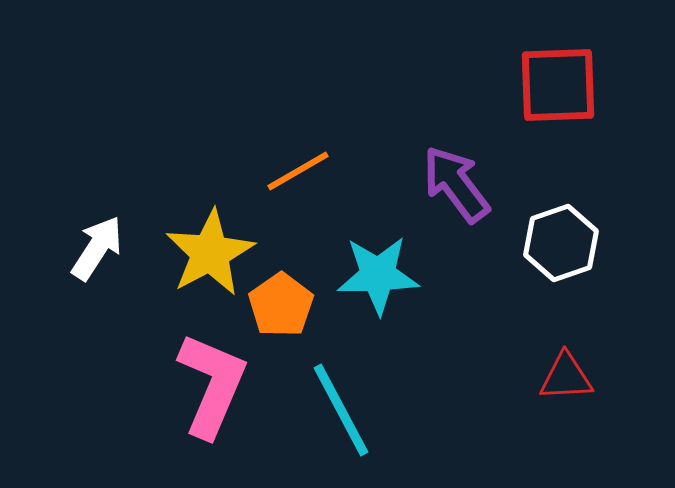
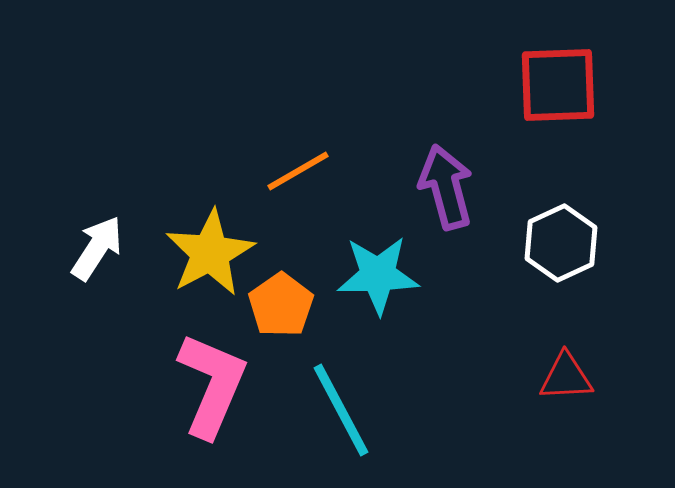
purple arrow: moved 10 px left, 3 px down; rotated 22 degrees clockwise
white hexagon: rotated 6 degrees counterclockwise
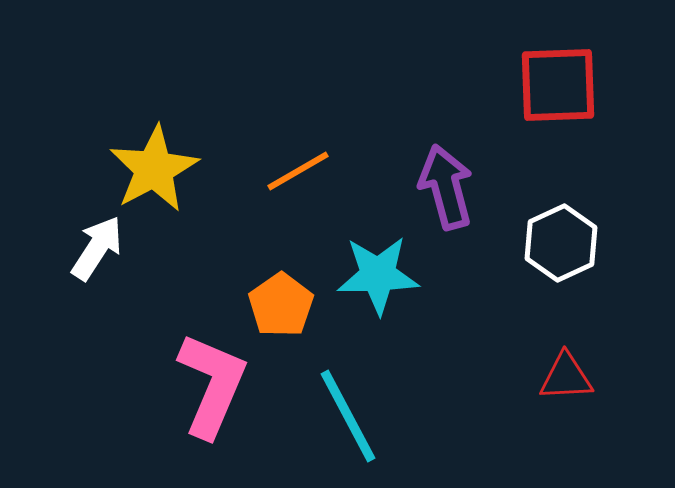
yellow star: moved 56 px left, 84 px up
cyan line: moved 7 px right, 6 px down
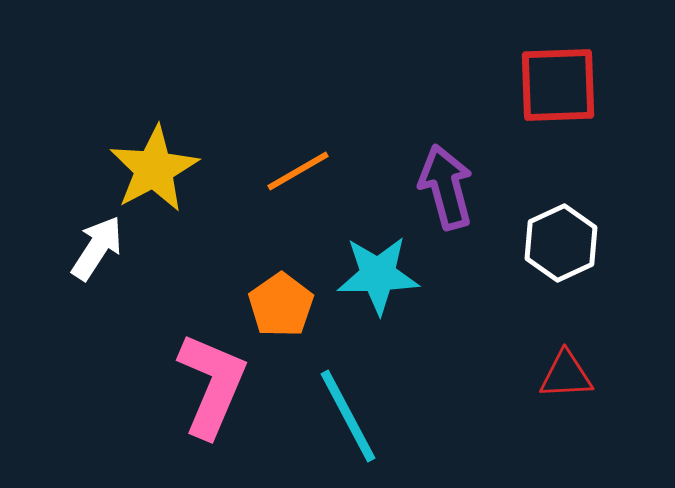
red triangle: moved 2 px up
